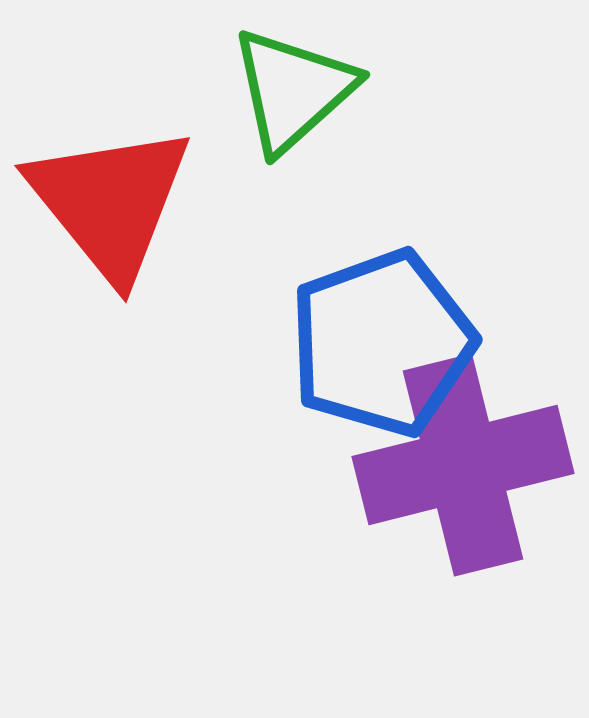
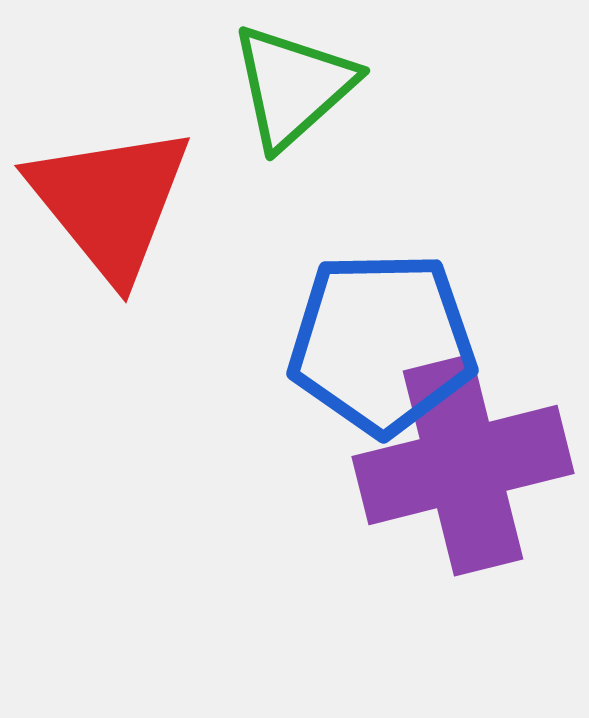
green triangle: moved 4 px up
blue pentagon: rotated 19 degrees clockwise
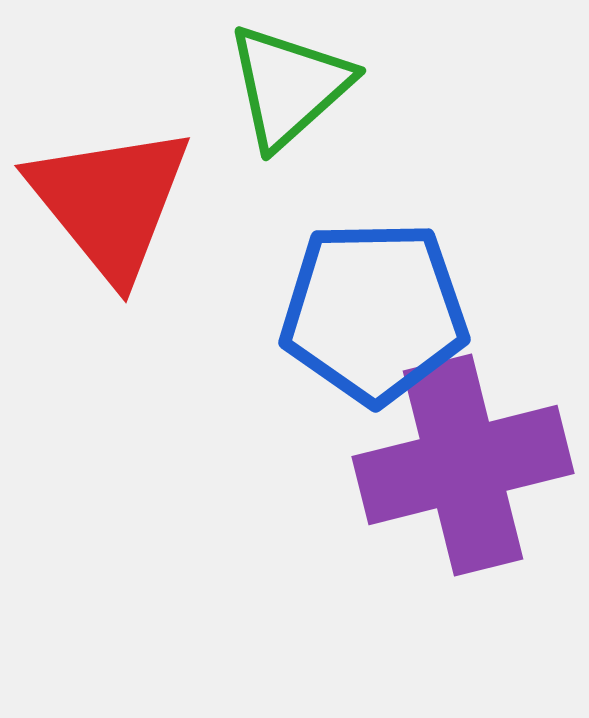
green triangle: moved 4 px left
blue pentagon: moved 8 px left, 31 px up
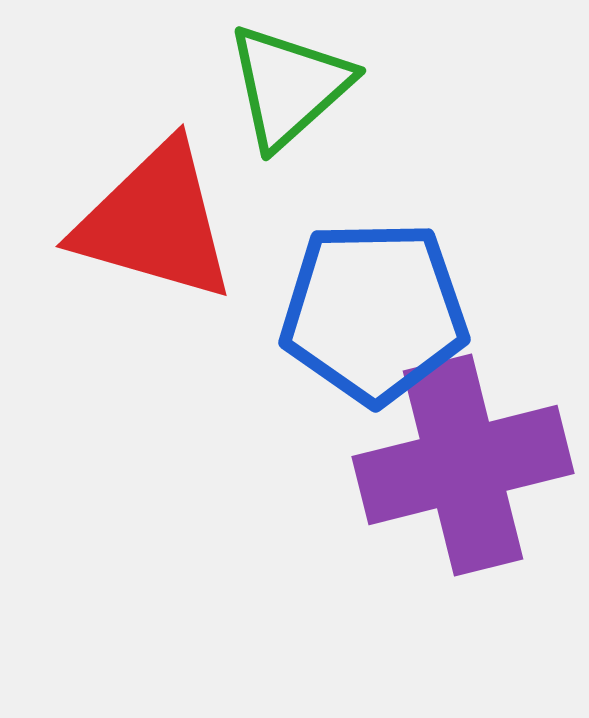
red triangle: moved 45 px right, 20 px down; rotated 35 degrees counterclockwise
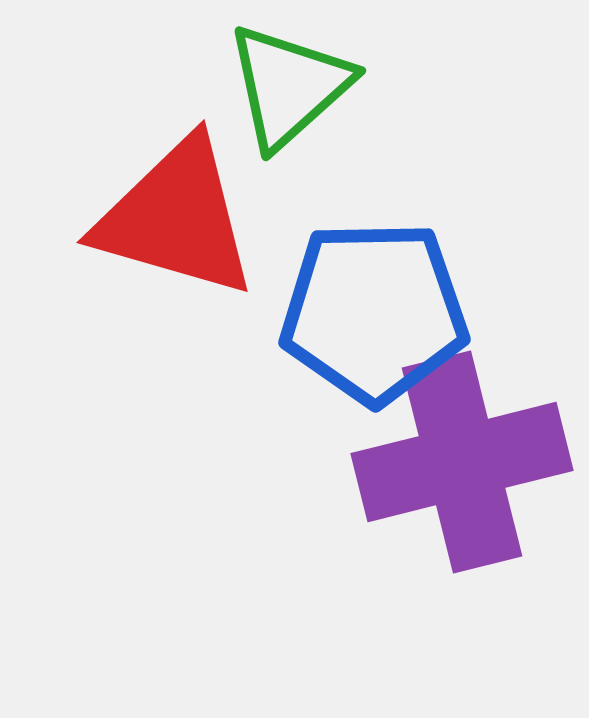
red triangle: moved 21 px right, 4 px up
purple cross: moved 1 px left, 3 px up
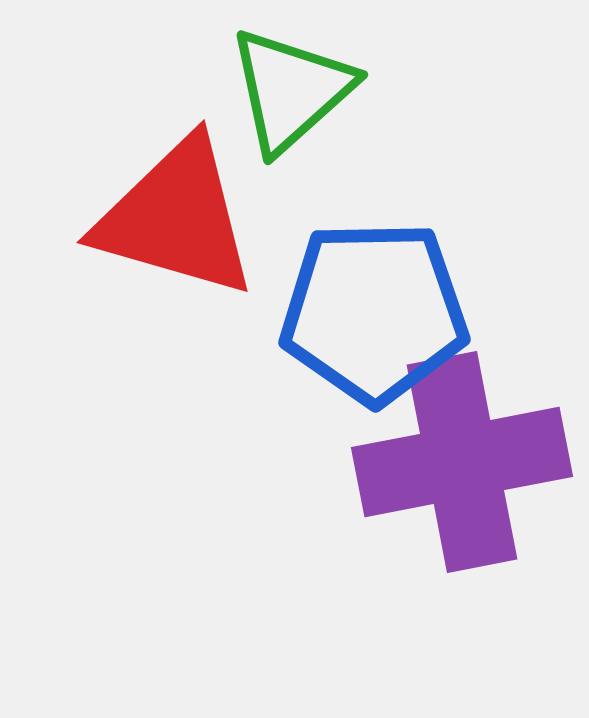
green triangle: moved 2 px right, 4 px down
purple cross: rotated 3 degrees clockwise
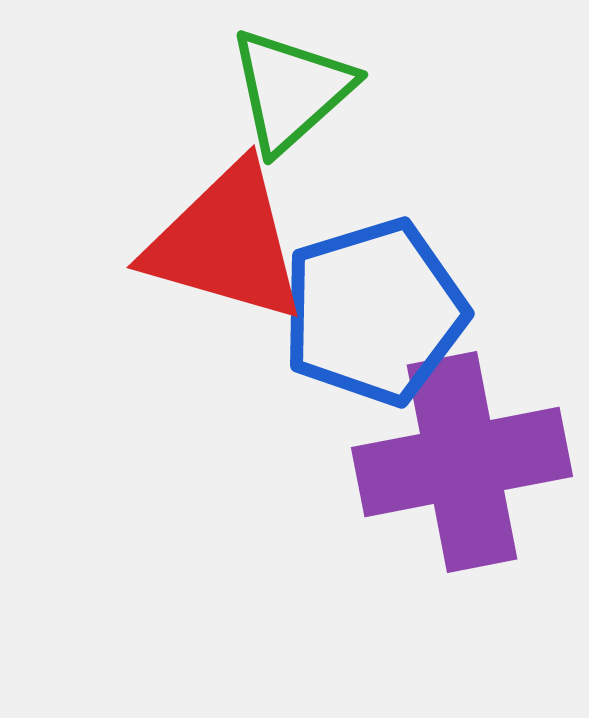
red triangle: moved 50 px right, 25 px down
blue pentagon: rotated 16 degrees counterclockwise
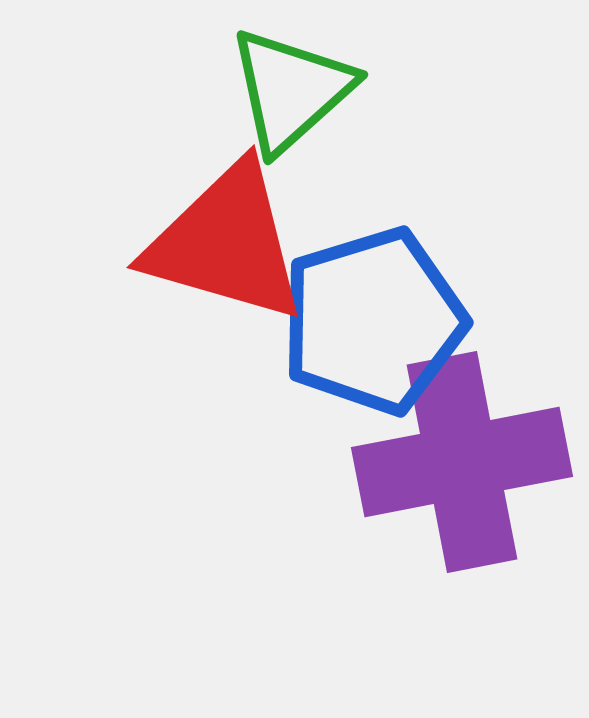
blue pentagon: moved 1 px left, 9 px down
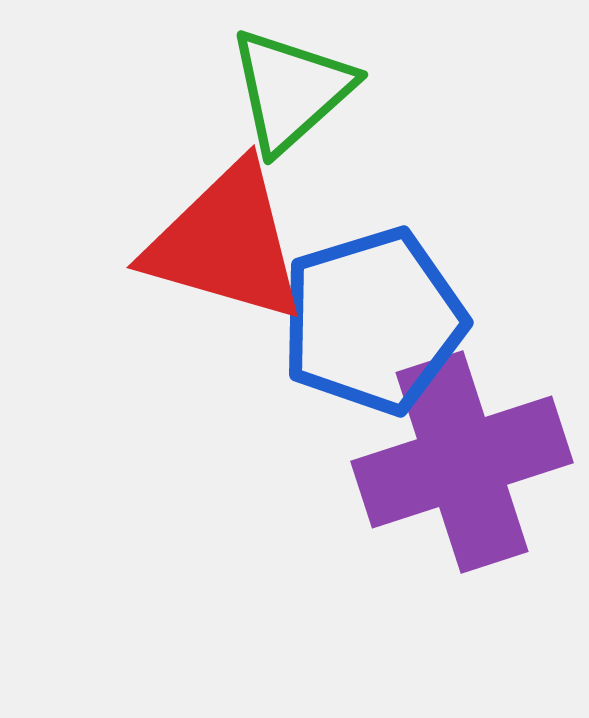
purple cross: rotated 7 degrees counterclockwise
